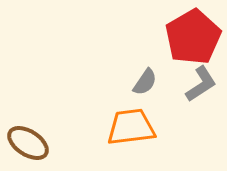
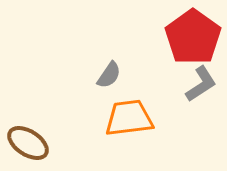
red pentagon: rotated 6 degrees counterclockwise
gray semicircle: moved 36 px left, 7 px up
orange trapezoid: moved 2 px left, 9 px up
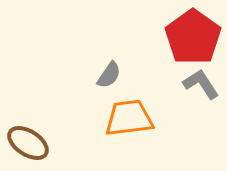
gray L-shape: rotated 90 degrees counterclockwise
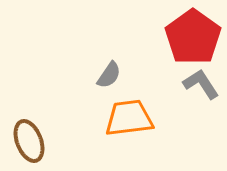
brown ellipse: moved 1 px right, 2 px up; rotated 36 degrees clockwise
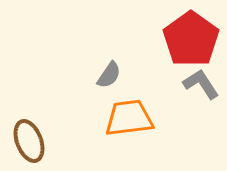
red pentagon: moved 2 px left, 2 px down
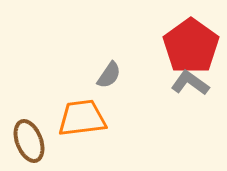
red pentagon: moved 7 px down
gray L-shape: moved 11 px left, 1 px up; rotated 21 degrees counterclockwise
orange trapezoid: moved 47 px left
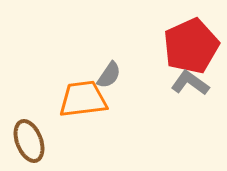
red pentagon: rotated 12 degrees clockwise
orange trapezoid: moved 1 px right, 19 px up
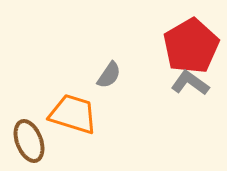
red pentagon: rotated 6 degrees counterclockwise
orange trapezoid: moved 10 px left, 15 px down; rotated 24 degrees clockwise
